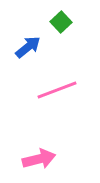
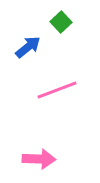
pink arrow: rotated 16 degrees clockwise
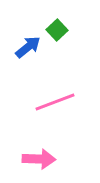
green square: moved 4 px left, 8 px down
pink line: moved 2 px left, 12 px down
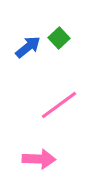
green square: moved 2 px right, 8 px down
pink line: moved 4 px right, 3 px down; rotated 15 degrees counterclockwise
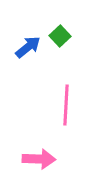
green square: moved 1 px right, 2 px up
pink line: moved 7 px right; rotated 51 degrees counterclockwise
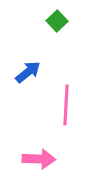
green square: moved 3 px left, 15 px up
blue arrow: moved 25 px down
